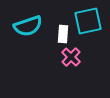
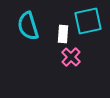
cyan semicircle: rotated 92 degrees clockwise
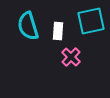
cyan square: moved 3 px right
white rectangle: moved 5 px left, 3 px up
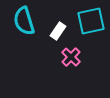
cyan semicircle: moved 4 px left, 5 px up
white rectangle: rotated 30 degrees clockwise
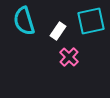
pink cross: moved 2 px left
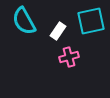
cyan semicircle: rotated 12 degrees counterclockwise
pink cross: rotated 30 degrees clockwise
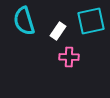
cyan semicircle: rotated 12 degrees clockwise
pink cross: rotated 18 degrees clockwise
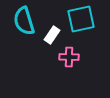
cyan square: moved 10 px left, 2 px up
white rectangle: moved 6 px left, 4 px down
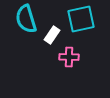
cyan semicircle: moved 2 px right, 2 px up
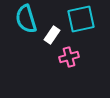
pink cross: rotated 18 degrees counterclockwise
